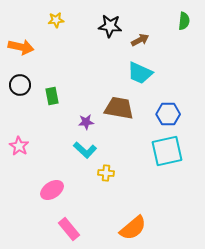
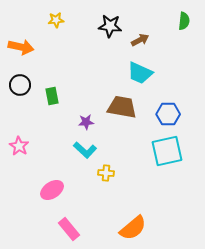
brown trapezoid: moved 3 px right, 1 px up
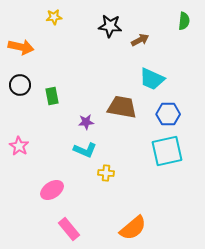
yellow star: moved 2 px left, 3 px up
cyan trapezoid: moved 12 px right, 6 px down
cyan L-shape: rotated 20 degrees counterclockwise
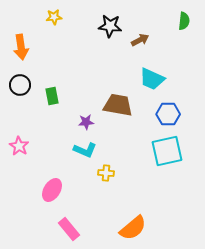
orange arrow: rotated 70 degrees clockwise
brown trapezoid: moved 4 px left, 2 px up
pink ellipse: rotated 25 degrees counterclockwise
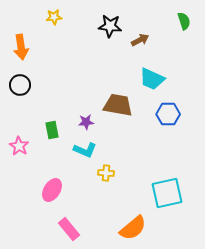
green semicircle: rotated 24 degrees counterclockwise
green rectangle: moved 34 px down
cyan square: moved 42 px down
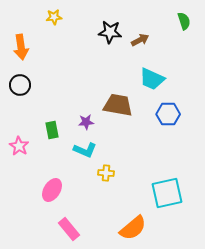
black star: moved 6 px down
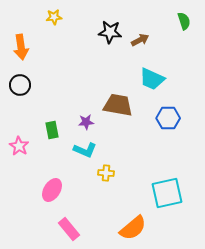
blue hexagon: moved 4 px down
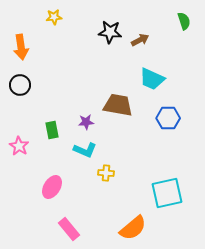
pink ellipse: moved 3 px up
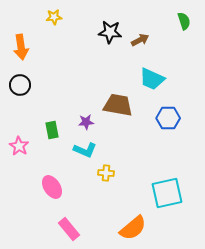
pink ellipse: rotated 65 degrees counterclockwise
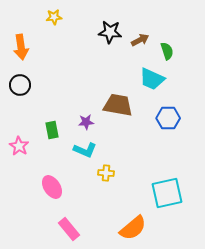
green semicircle: moved 17 px left, 30 px down
